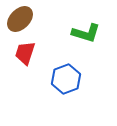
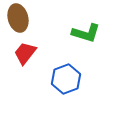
brown ellipse: moved 2 px left, 1 px up; rotated 60 degrees counterclockwise
red trapezoid: rotated 20 degrees clockwise
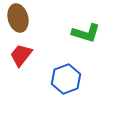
red trapezoid: moved 4 px left, 2 px down
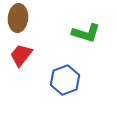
brown ellipse: rotated 20 degrees clockwise
blue hexagon: moved 1 px left, 1 px down
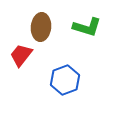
brown ellipse: moved 23 px right, 9 px down
green L-shape: moved 1 px right, 6 px up
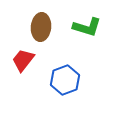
red trapezoid: moved 2 px right, 5 px down
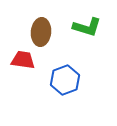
brown ellipse: moved 5 px down
red trapezoid: rotated 60 degrees clockwise
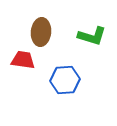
green L-shape: moved 5 px right, 9 px down
blue hexagon: rotated 16 degrees clockwise
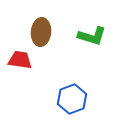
red trapezoid: moved 3 px left
blue hexagon: moved 7 px right, 19 px down; rotated 16 degrees counterclockwise
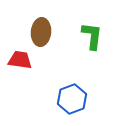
green L-shape: rotated 100 degrees counterclockwise
